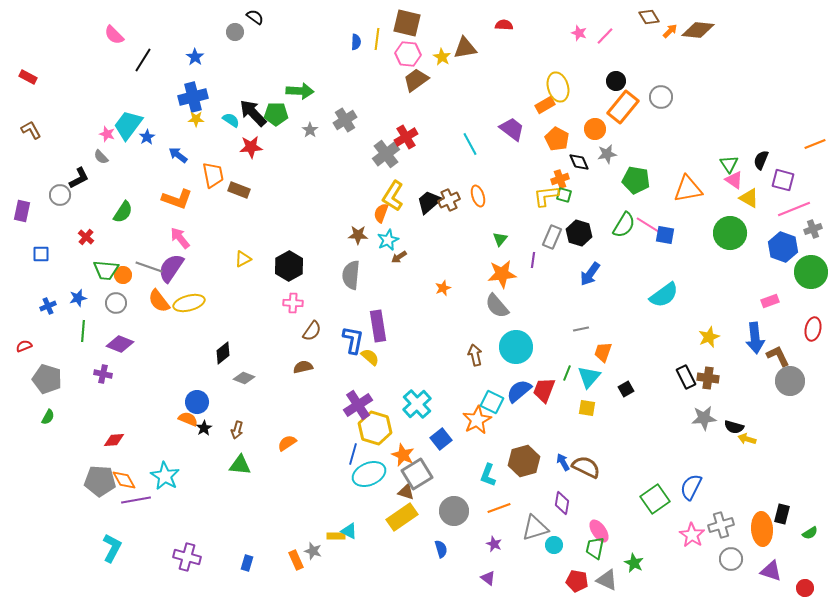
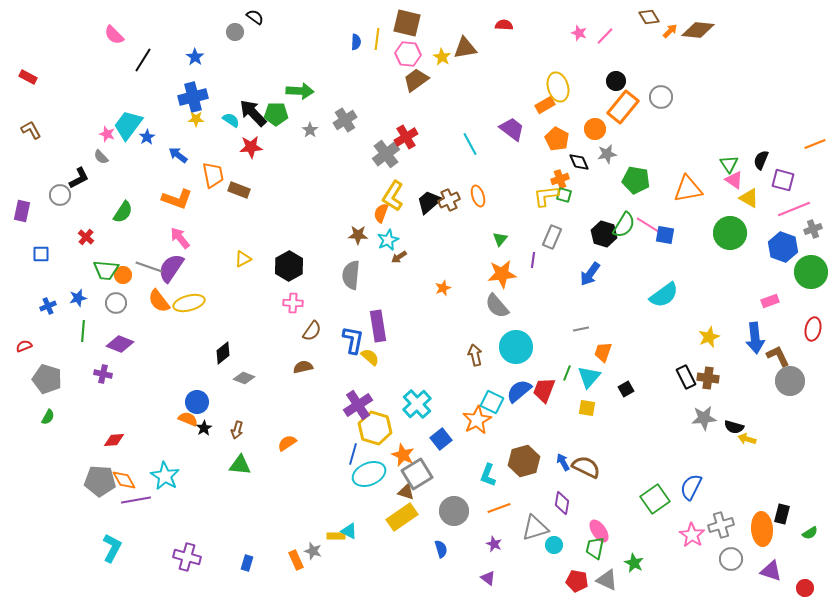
black hexagon at (579, 233): moved 25 px right, 1 px down
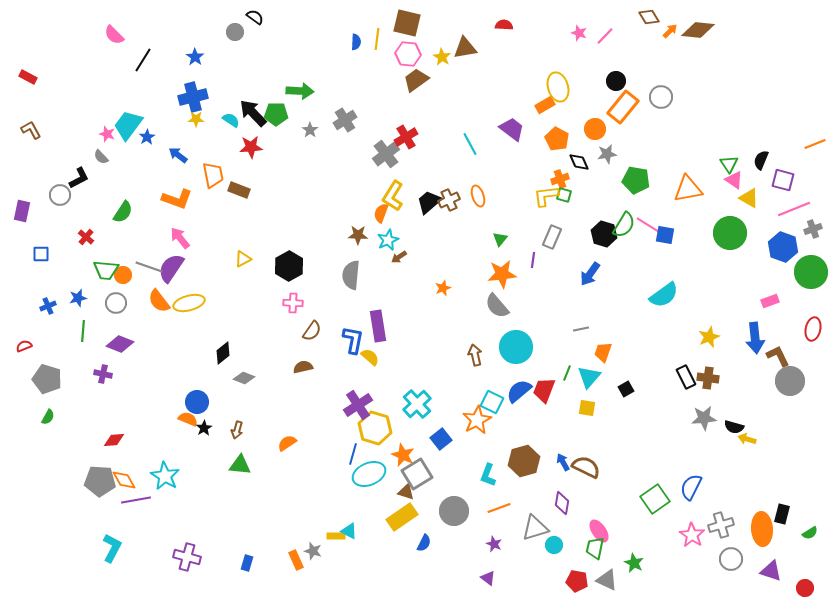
blue semicircle at (441, 549): moved 17 px left, 6 px up; rotated 42 degrees clockwise
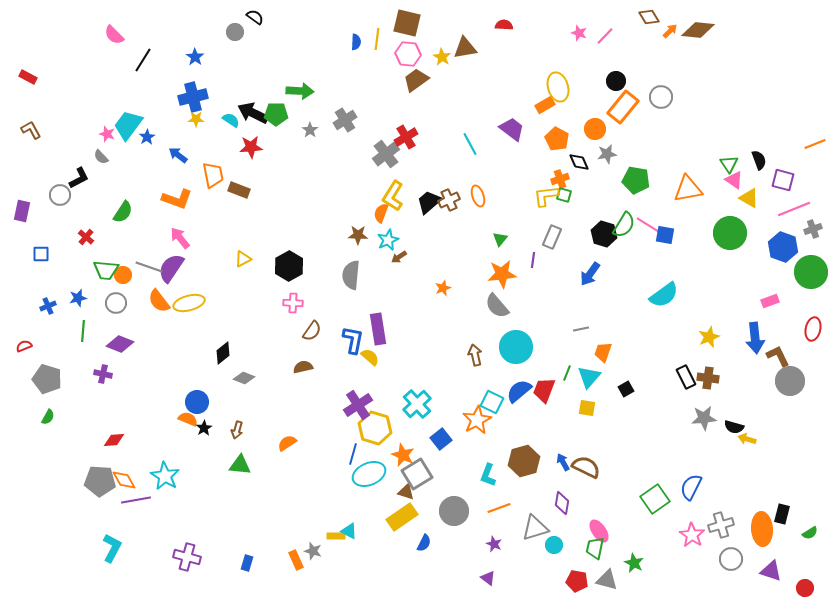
black arrow at (253, 113): rotated 20 degrees counterclockwise
black semicircle at (761, 160): moved 2 px left; rotated 138 degrees clockwise
purple rectangle at (378, 326): moved 3 px down
gray triangle at (607, 580): rotated 10 degrees counterclockwise
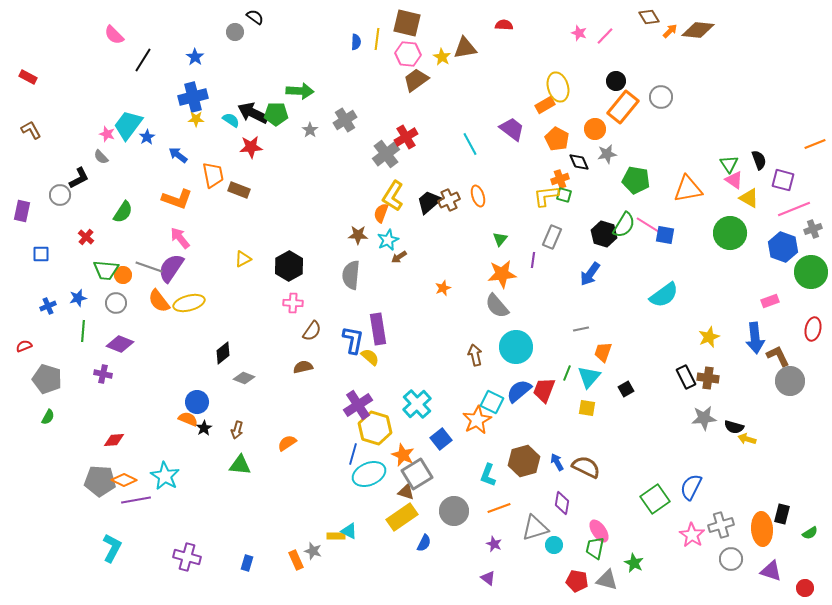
blue arrow at (563, 462): moved 6 px left
orange diamond at (124, 480): rotated 35 degrees counterclockwise
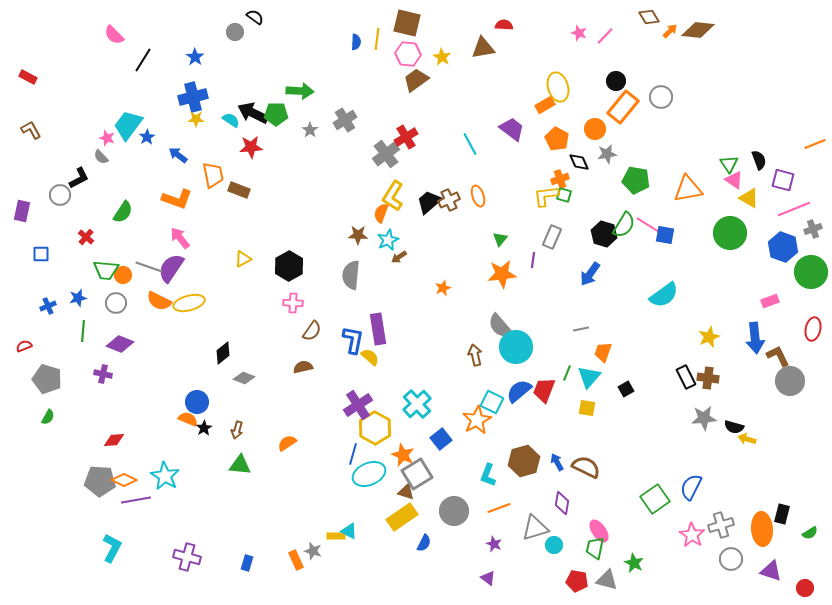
brown triangle at (465, 48): moved 18 px right
pink star at (107, 134): moved 4 px down
orange semicircle at (159, 301): rotated 25 degrees counterclockwise
gray semicircle at (497, 306): moved 3 px right, 20 px down
yellow hexagon at (375, 428): rotated 12 degrees clockwise
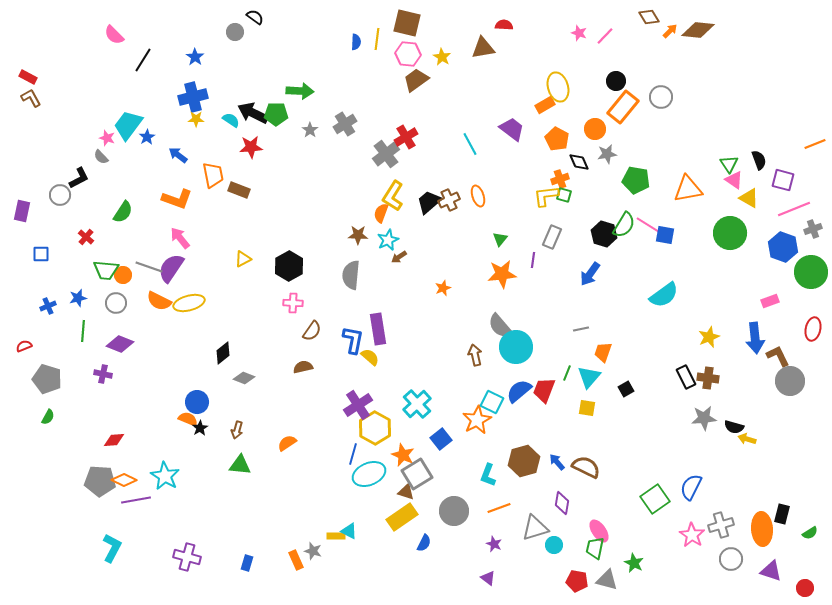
gray cross at (345, 120): moved 4 px down
brown L-shape at (31, 130): moved 32 px up
black star at (204, 428): moved 4 px left
blue arrow at (557, 462): rotated 12 degrees counterclockwise
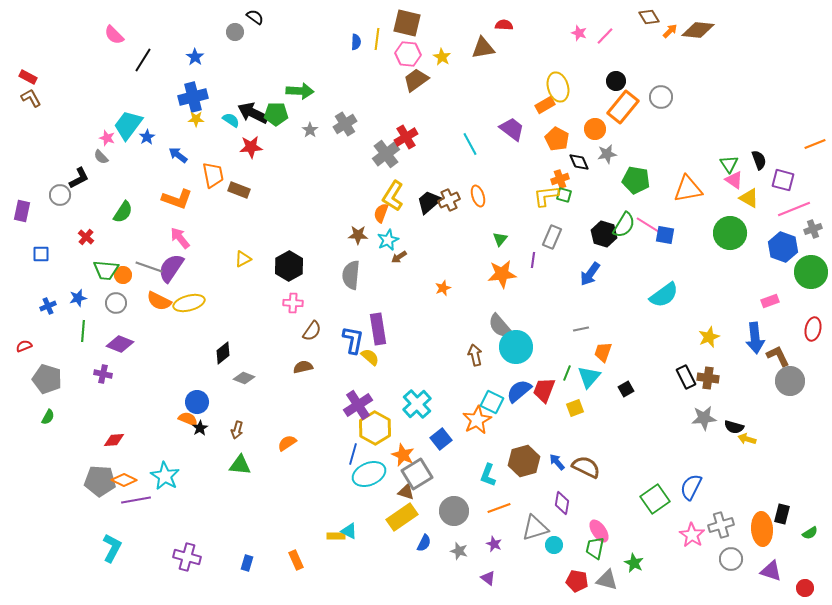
yellow square at (587, 408): moved 12 px left; rotated 30 degrees counterclockwise
gray star at (313, 551): moved 146 px right
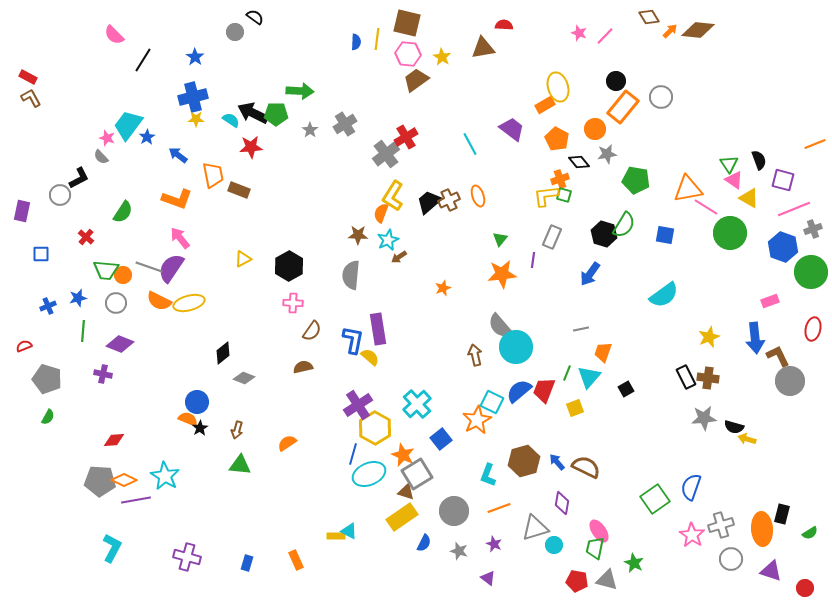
black diamond at (579, 162): rotated 15 degrees counterclockwise
pink line at (648, 225): moved 58 px right, 18 px up
blue semicircle at (691, 487): rotated 8 degrees counterclockwise
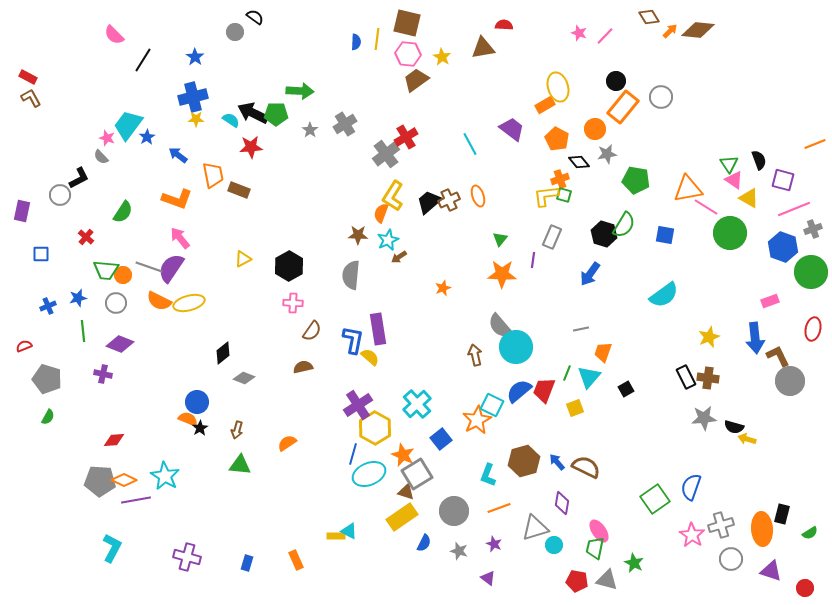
orange star at (502, 274): rotated 8 degrees clockwise
green line at (83, 331): rotated 10 degrees counterclockwise
cyan square at (492, 402): moved 3 px down
